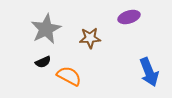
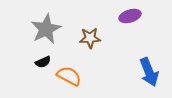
purple ellipse: moved 1 px right, 1 px up
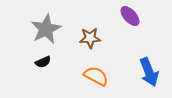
purple ellipse: rotated 65 degrees clockwise
orange semicircle: moved 27 px right
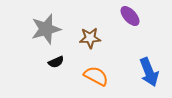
gray star: rotated 12 degrees clockwise
black semicircle: moved 13 px right
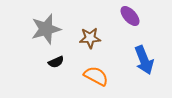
blue arrow: moved 5 px left, 12 px up
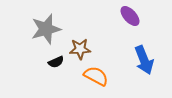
brown star: moved 10 px left, 11 px down
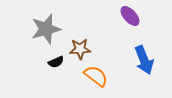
orange semicircle: rotated 10 degrees clockwise
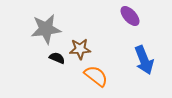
gray star: rotated 8 degrees clockwise
black semicircle: moved 1 px right, 4 px up; rotated 133 degrees counterclockwise
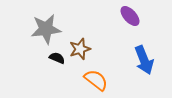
brown star: rotated 15 degrees counterclockwise
orange semicircle: moved 4 px down
